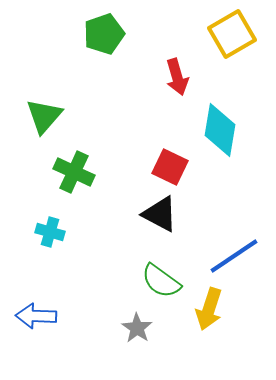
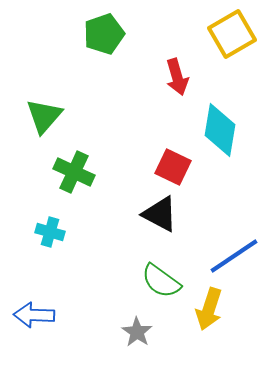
red square: moved 3 px right
blue arrow: moved 2 px left, 1 px up
gray star: moved 4 px down
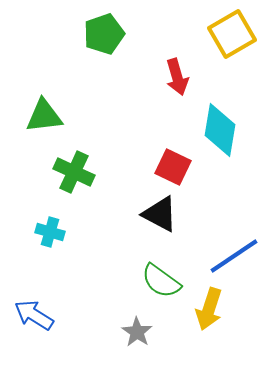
green triangle: rotated 42 degrees clockwise
blue arrow: rotated 30 degrees clockwise
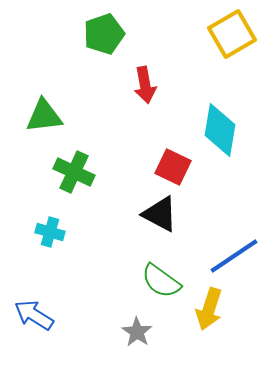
red arrow: moved 32 px left, 8 px down; rotated 6 degrees clockwise
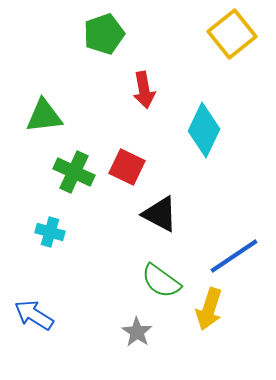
yellow square: rotated 9 degrees counterclockwise
red arrow: moved 1 px left, 5 px down
cyan diamond: moved 16 px left; rotated 16 degrees clockwise
red square: moved 46 px left
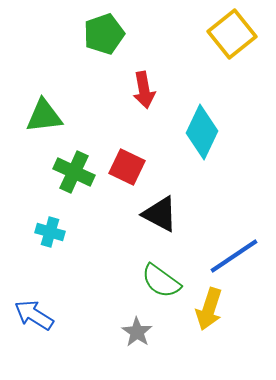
cyan diamond: moved 2 px left, 2 px down
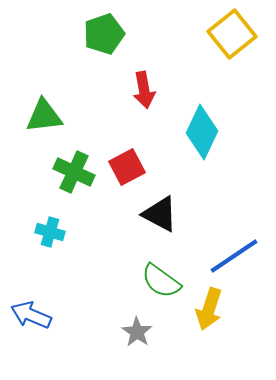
red square: rotated 36 degrees clockwise
blue arrow: moved 3 px left; rotated 9 degrees counterclockwise
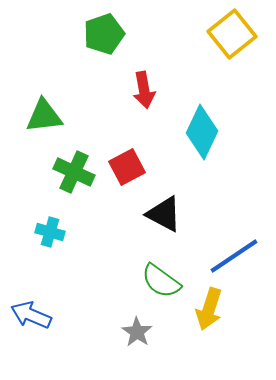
black triangle: moved 4 px right
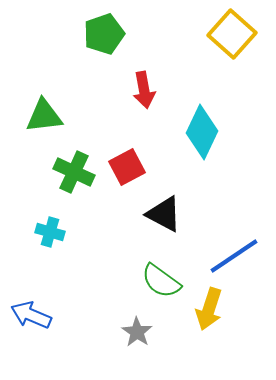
yellow square: rotated 9 degrees counterclockwise
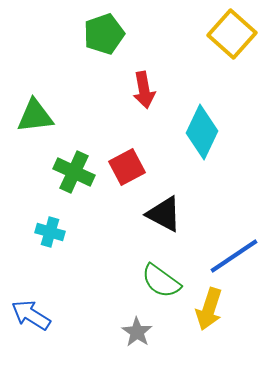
green triangle: moved 9 px left
blue arrow: rotated 9 degrees clockwise
